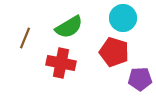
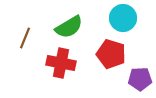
red pentagon: moved 3 px left, 2 px down
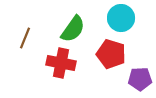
cyan circle: moved 2 px left
green semicircle: moved 4 px right, 2 px down; rotated 24 degrees counterclockwise
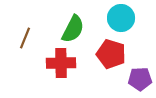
green semicircle: rotated 8 degrees counterclockwise
red cross: rotated 12 degrees counterclockwise
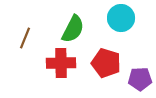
red pentagon: moved 5 px left, 9 px down
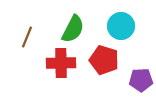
cyan circle: moved 8 px down
brown line: moved 2 px right, 1 px up
red pentagon: moved 2 px left, 3 px up
purple pentagon: moved 1 px right, 1 px down
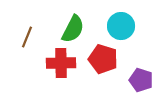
red pentagon: moved 1 px left, 1 px up
purple pentagon: rotated 20 degrees clockwise
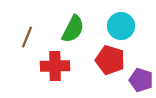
red pentagon: moved 7 px right, 1 px down
red cross: moved 6 px left, 3 px down
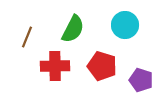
cyan circle: moved 4 px right, 1 px up
red pentagon: moved 8 px left, 6 px down
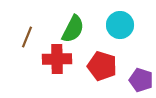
cyan circle: moved 5 px left
red cross: moved 2 px right, 7 px up
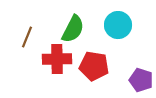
cyan circle: moved 2 px left
red pentagon: moved 8 px left; rotated 8 degrees counterclockwise
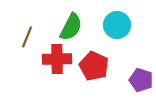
cyan circle: moved 1 px left
green semicircle: moved 2 px left, 2 px up
red pentagon: rotated 16 degrees clockwise
